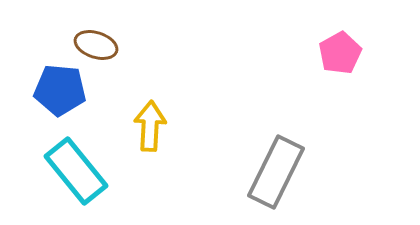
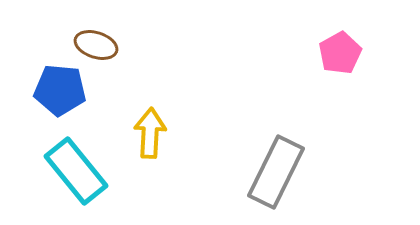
yellow arrow: moved 7 px down
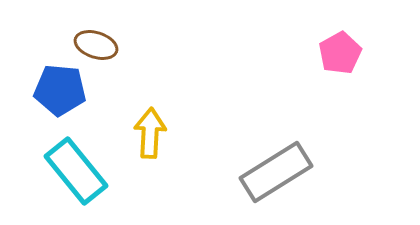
gray rectangle: rotated 32 degrees clockwise
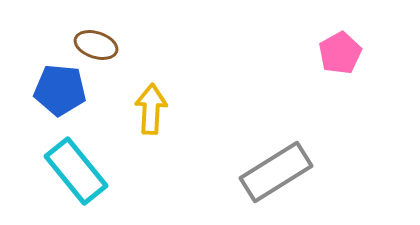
yellow arrow: moved 1 px right, 24 px up
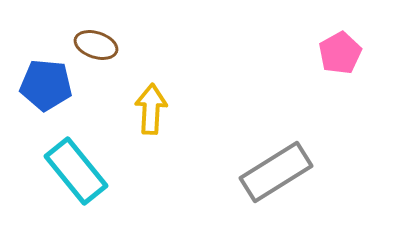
blue pentagon: moved 14 px left, 5 px up
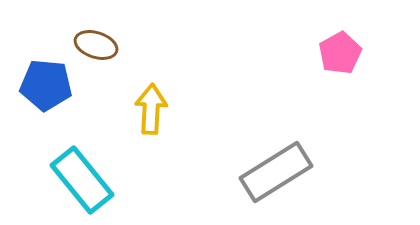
cyan rectangle: moved 6 px right, 9 px down
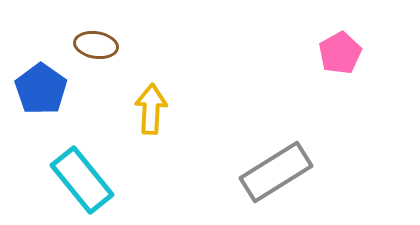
brown ellipse: rotated 9 degrees counterclockwise
blue pentagon: moved 5 px left, 4 px down; rotated 30 degrees clockwise
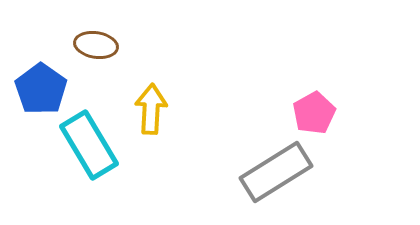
pink pentagon: moved 26 px left, 60 px down
cyan rectangle: moved 7 px right, 35 px up; rotated 8 degrees clockwise
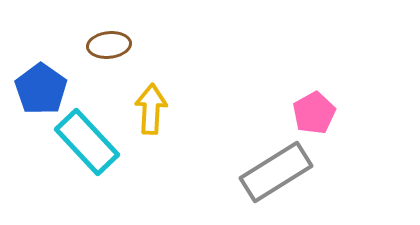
brown ellipse: moved 13 px right; rotated 15 degrees counterclockwise
cyan rectangle: moved 2 px left, 3 px up; rotated 12 degrees counterclockwise
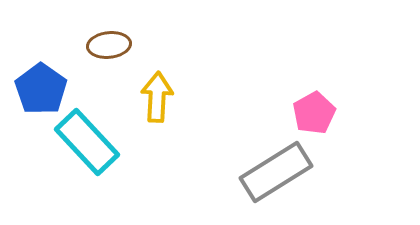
yellow arrow: moved 6 px right, 12 px up
